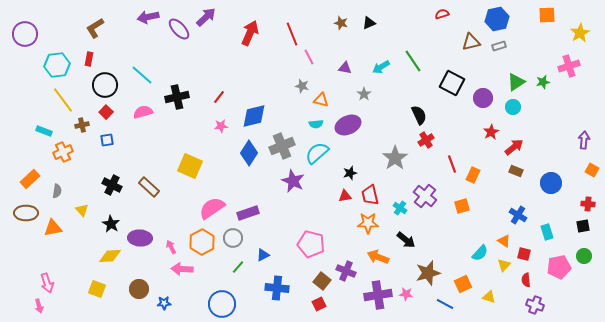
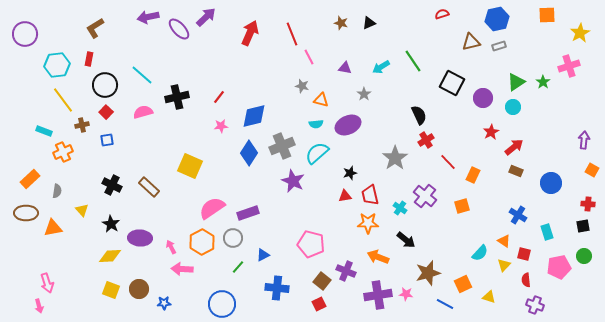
green star at (543, 82): rotated 24 degrees counterclockwise
red line at (452, 164): moved 4 px left, 2 px up; rotated 24 degrees counterclockwise
yellow square at (97, 289): moved 14 px right, 1 px down
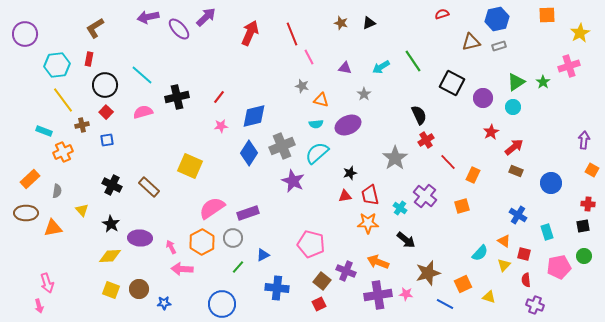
orange arrow at (378, 257): moved 5 px down
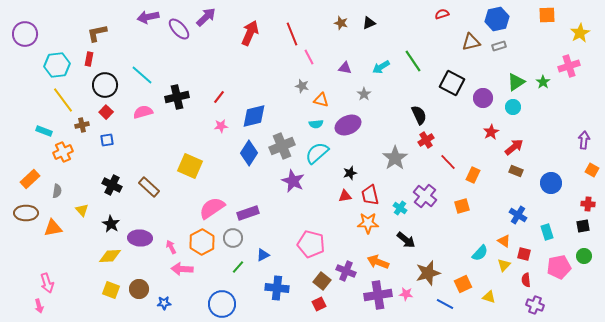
brown L-shape at (95, 28): moved 2 px right, 5 px down; rotated 20 degrees clockwise
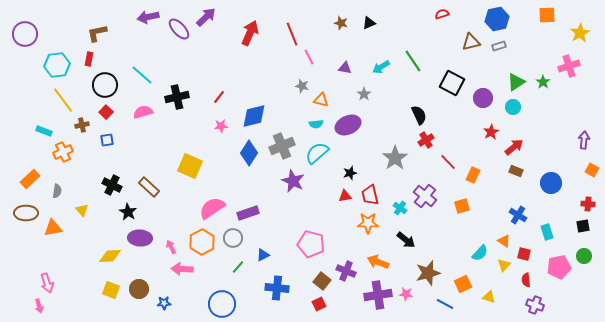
black star at (111, 224): moved 17 px right, 12 px up
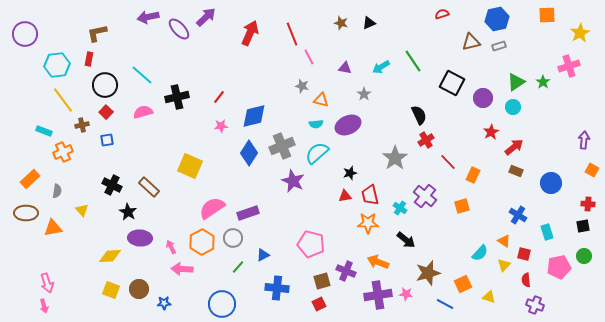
brown square at (322, 281): rotated 36 degrees clockwise
pink arrow at (39, 306): moved 5 px right
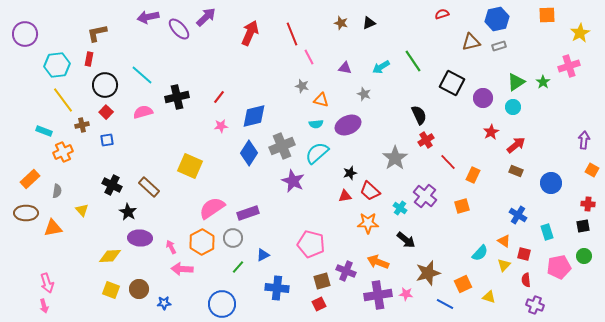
gray star at (364, 94): rotated 16 degrees counterclockwise
red arrow at (514, 147): moved 2 px right, 2 px up
red trapezoid at (370, 195): moved 4 px up; rotated 35 degrees counterclockwise
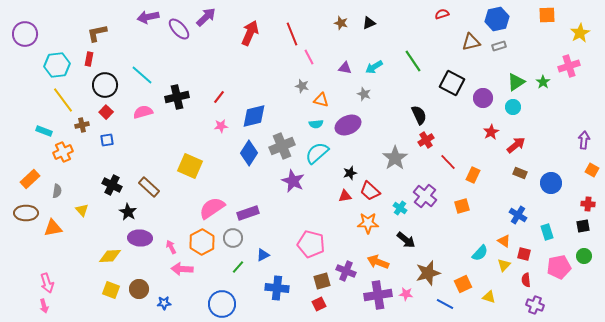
cyan arrow at (381, 67): moved 7 px left
brown rectangle at (516, 171): moved 4 px right, 2 px down
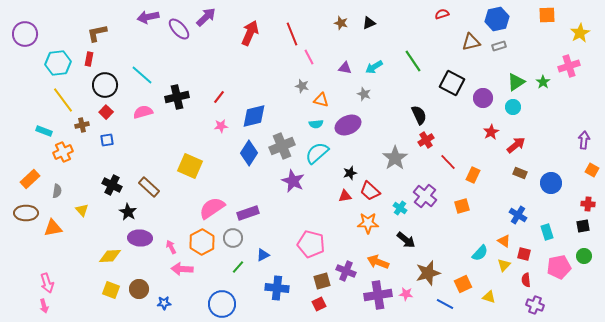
cyan hexagon at (57, 65): moved 1 px right, 2 px up
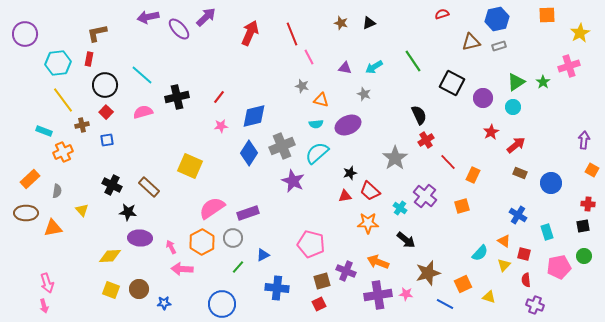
black star at (128, 212): rotated 24 degrees counterclockwise
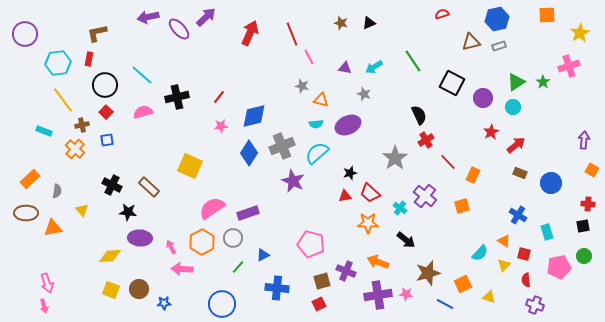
orange cross at (63, 152): moved 12 px right, 3 px up; rotated 24 degrees counterclockwise
red trapezoid at (370, 191): moved 2 px down
